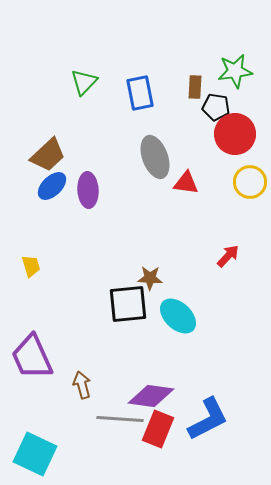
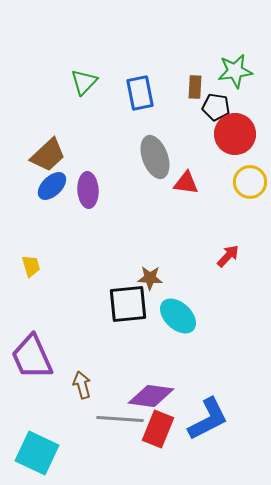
cyan square: moved 2 px right, 1 px up
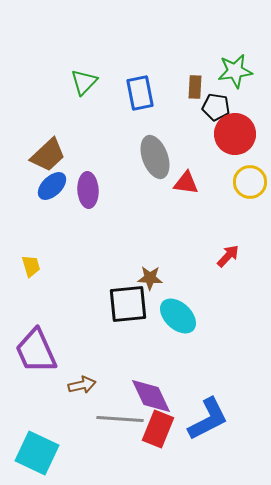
purple trapezoid: moved 4 px right, 6 px up
brown arrow: rotated 92 degrees clockwise
purple diamond: rotated 57 degrees clockwise
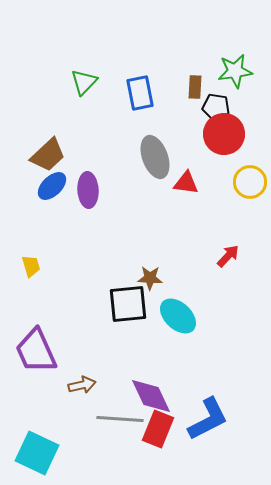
red circle: moved 11 px left
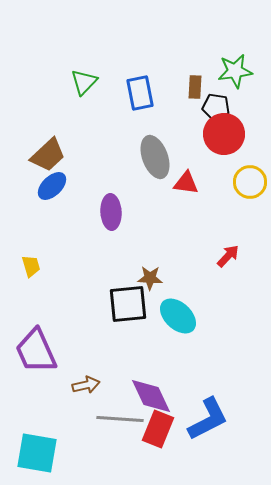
purple ellipse: moved 23 px right, 22 px down
brown arrow: moved 4 px right
cyan square: rotated 15 degrees counterclockwise
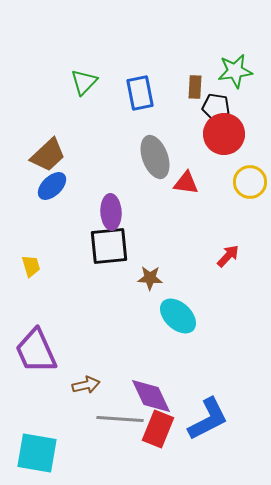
black square: moved 19 px left, 58 px up
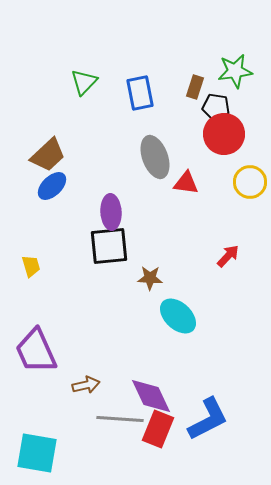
brown rectangle: rotated 15 degrees clockwise
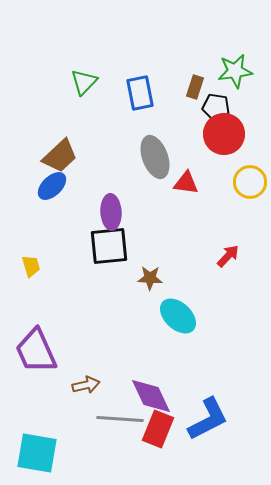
brown trapezoid: moved 12 px right, 1 px down
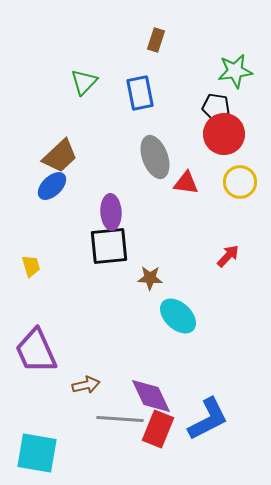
brown rectangle: moved 39 px left, 47 px up
yellow circle: moved 10 px left
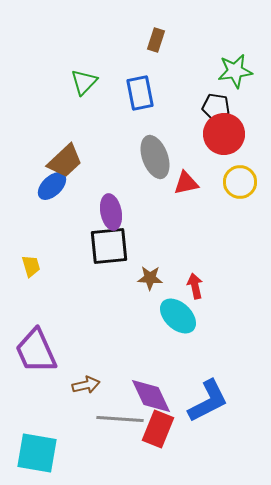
brown trapezoid: moved 5 px right, 5 px down
red triangle: rotated 20 degrees counterclockwise
purple ellipse: rotated 8 degrees counterclockwise
red arrow: moved 33 px left, 30 px down; rotated 55 degrees counterclockwise
blue L-shape: moved 18 px up
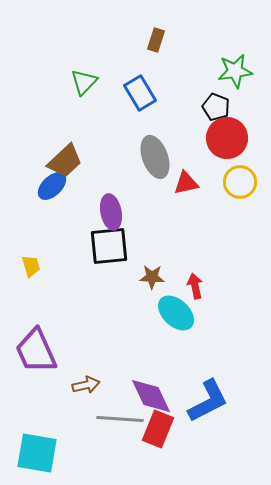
blue rectangle: rotated 20 degrees counterclockwise
black pentagon: rotated 12 degrees clockwise
red circle: moved 3 px right, 4 px down
brown star: moved 2 px right, 1 px up
cyan ellipse: moved 2 px left, 3 px up
